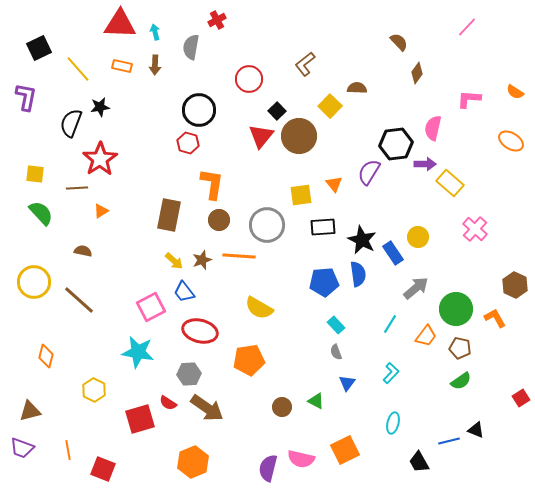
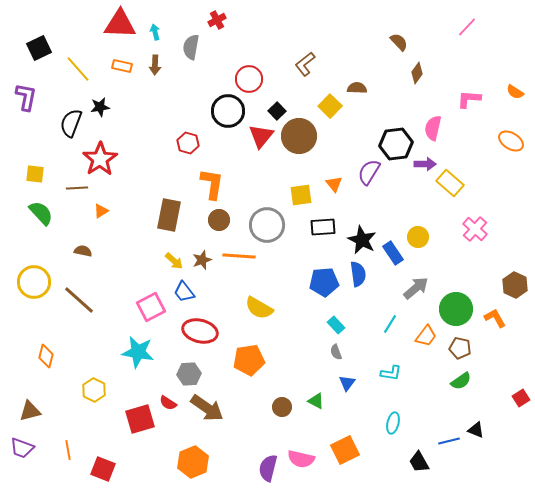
black circle at (199, 110): moved 29 px right, 1 px down
cyan L-shape at (391, 373): rotated 55 degrees clockwise
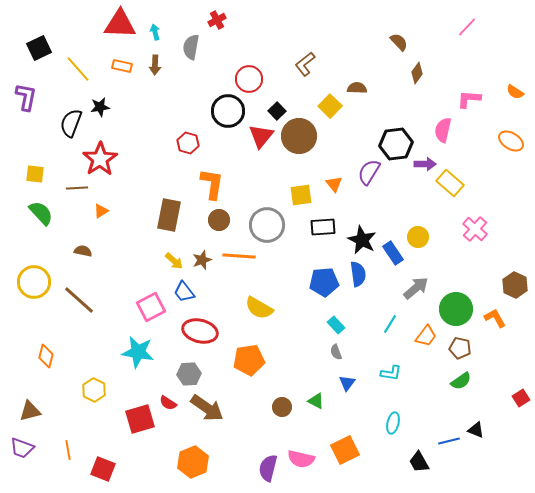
pink semicircle at (433, 128): moved 10 px right, 2 px down
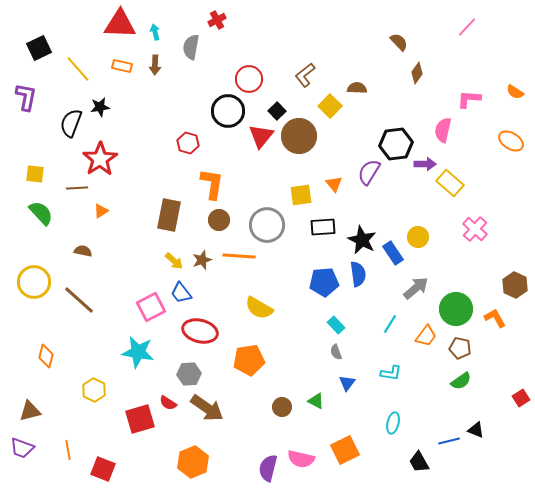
brown L-shape at (305, 64): moved 11 px down
blue trapezoid at (184, 292): moved 3 px left, 1 px down
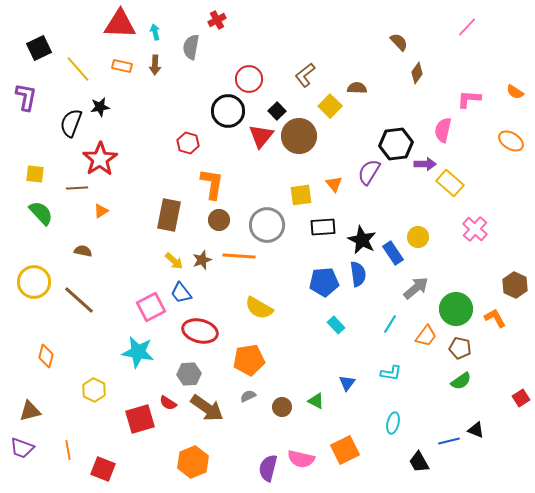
gray semicircle at (336, 352): moved 88 px left, 44 px down; rotated 84 degrees clockwise
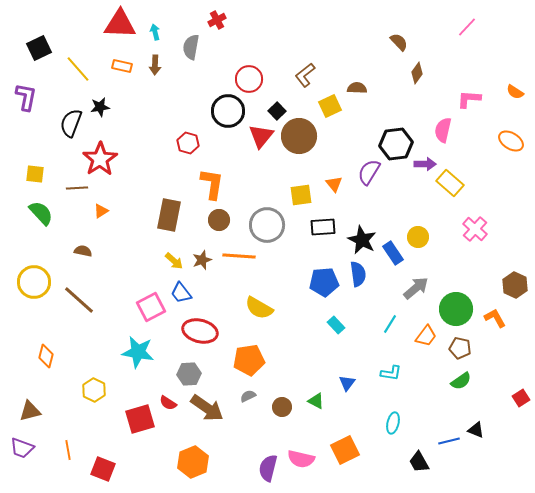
yellow square at (330, 106): rotated 20 degrees clockwise
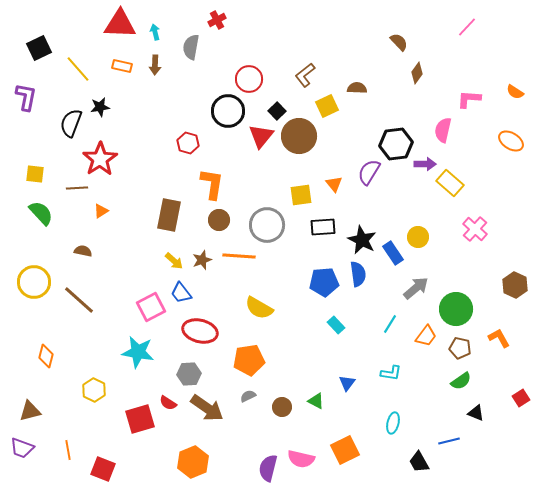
yellow square at (330, 106): moved 3 px left
orange L-shape at (495, 318): moved 4 px right, 20 px down
black triangle at (476, 430): moved 17 px up
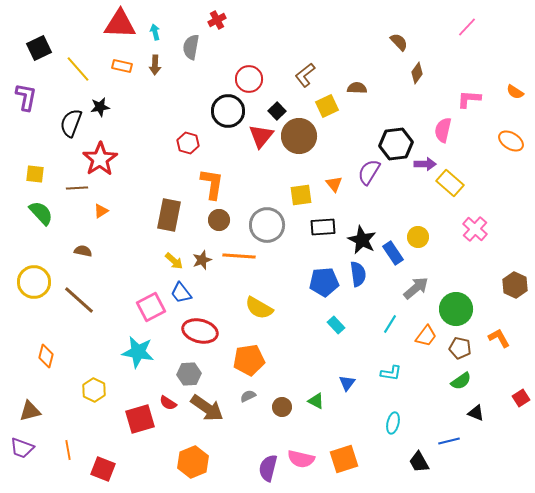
orange square at (345, 450): moved 1 px left, 9 px down; rotated 8 degrees clockwise
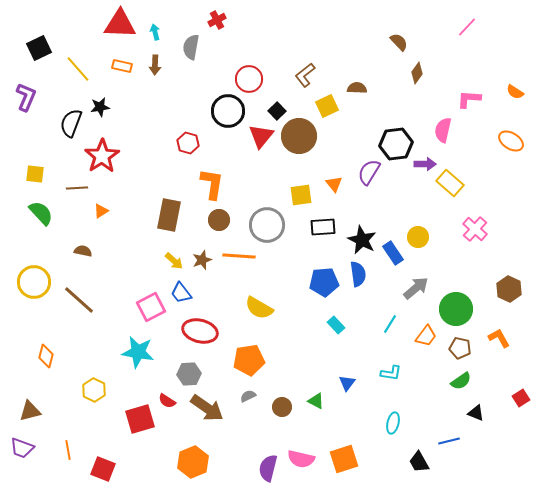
purple L-shape at (26, 97): rotated 12 degrees clockwise
red star at (100, 159): moved 2 px right, 3 px up
brown hexagon at (515, 285): moved 6 px left, 4 px down
red semicircle at (168, 403): moved 1 px left, 2 px up
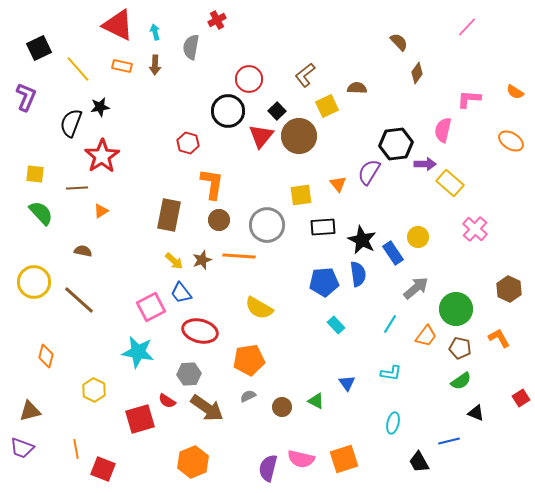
red triangle at (120, 24): moved 2 px left, 1 px down; rotated 24 degrees clockwise
orange triangle at (334, 184): moved 4 px right
blue triangle at (347, 383): rotated 12 degrees counterclockwise
orange line at (68, 450): moved 8 px right, 1 px up
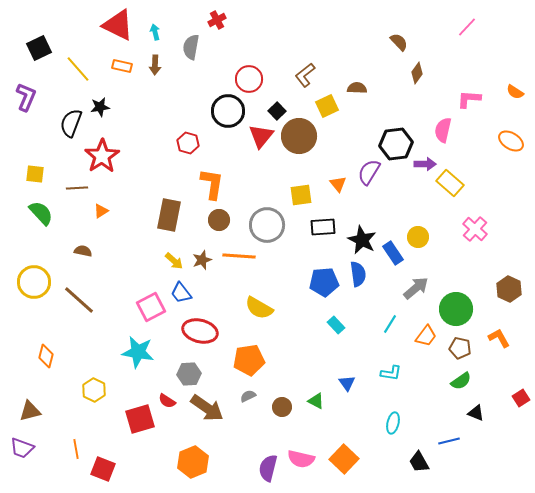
orange square at (344, 459): rotated 28 degrees counterclockwise
